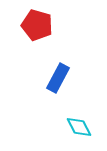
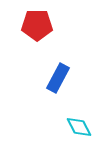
red pentagon: rotated 16 degrees counterclockwise
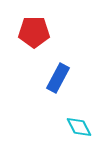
red pentagon: moved 3 px left, 7 px down
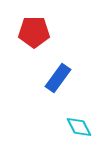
blue rectangle: rotated 8 degrees clockwise
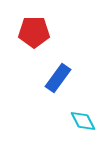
cyan diamond: moved 4 px right, 6 px up
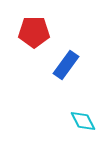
blue rectangle: moved 8 px right, 13 px up
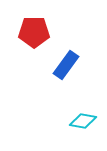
cyan diamond: rotated 52 degrees counterclockwise
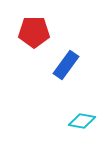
cyan diamond: moved 1 px left
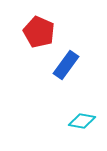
red pentagon: moved 5 px right; rotated 24 degrees clockwise
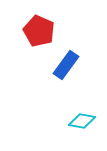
red pentagon: moved 1 px up
